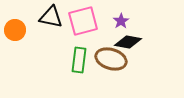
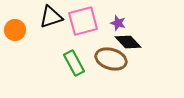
black triangle: rotated 30 degrees counterclockwise
purple star: moved 3 px left, 2 px down; rotated 21 degrees counterclockwise
black diamond: rotated 36 degrees clockwise
green rectangle: moved 5 px left, 3 px down; rotated 35 degrees counterclockwise
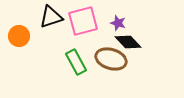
orange circle: moved 4 px right, 6 px down
green rectangle: moved 2 px right, 1 px up
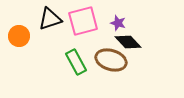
black triangle: moved 1 px left, 2 px down
brown ellipse: moved 1 px down
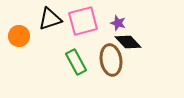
brown ellipse: rotated 64 degrees clockwise
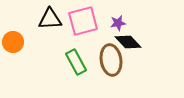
black triangle: rotated 15 degrees clockwise
purple star: rotated 28 degrees counterclockwise
orange circle: moved 6 px left, 6 px down
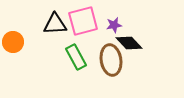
black triangle: moved 5 px right, 5 px down
purple star: moved 4 px left, 2 px down
black diamond: moved 1 px right, 1 px down
green rectangle: moved 5 px up
